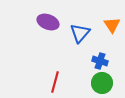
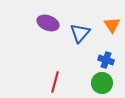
purple ellipse: moved 1 px down
blue cross: moved 6 px right, 1 px up
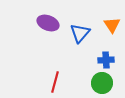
blue cross: rotated 21 degrees counterclockwise
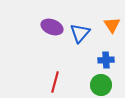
purple ellipse: moved 4 px right, 4 px down
green circle: moved 1 px left, 2 px down
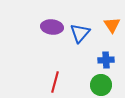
purple ellipse: rotated 15 degrees counterclockwise
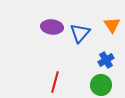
blue cross: rotated 28 degrees counterclockwise
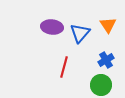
orange triangle: moved 4 px left
red line: moved 9 px right, 15 px up
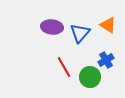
orange triangle: rotated 24 degrees counterclockwise
red line: rotated 45 degrees counterclockwise
green circle: moved 11 px left, 8 px up
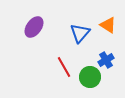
purple ellipse: moved 18 px left; rotated 60 degrees counterclockwise
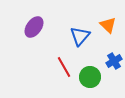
orange triangle: rotated 12 degrees clockwise
blue triangle: moved 3 px down
blue cross: moved 8 px right, 1 px down
